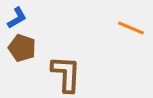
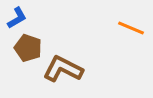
brown pentagon: moved 6 px right
brown L-shape: moved 3 px left, 5 px up; rotated 66 degrees counterclockwise
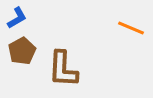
brown pentagon: moved 6 px left, 3 px down; rotated 24 degrees clockwise
brown L-shape: rotated 114 degrees counterclockwise
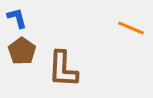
blue L-shape: rotated 75 degrees counterclockwise
brown pentagon: rotated 8 degrees counterclockwise
